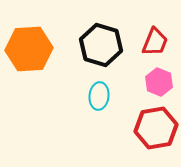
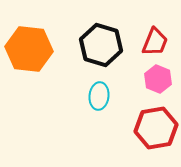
orange hexagon: rotated 9 degrees clockwise
pink hexagon: moved 1 px left, 3 px up
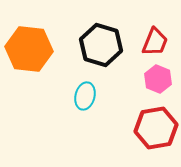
cyan ellipse: moved 14 px left; rotated 8 degrees clockwise
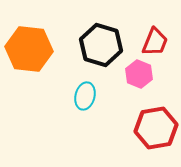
pink hexagon: moved 19 px left, 5 px up
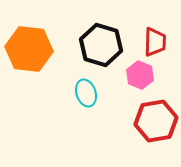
red trapezoid: rotated 20 degrees counterclockwise
pink hexagon: moved 1 px right, 1 px down
cyan ellipse: moved 1 px right, 3 px up; rotated 32 degrees counterclockwise
red hexagon: moved 7 px up
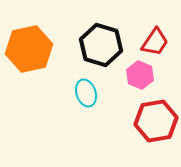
red trapezoid: rotated 32 degrees clockwise
orange hexagon: rotated 18 degrees counterclockwise
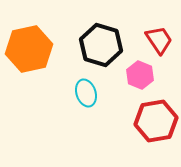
red trapezoid: moved 4 px right, 2 px up; rotated 68 degrees counterclockwise
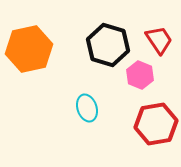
black hexagon: moved 7 px right
cyan ellipse: moved 1 px right, 15 px down
red hexagon: moved 3 px down
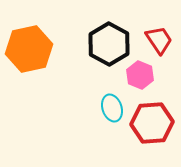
black hexagon: moved 1 px right, 1 px up; rotated 12 degrees clockwise
cyan ellipse: moved 25 px right
red hexagon: moved 4 px left, 1 px up; rotated 6 degrees clockwise
